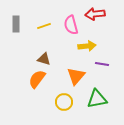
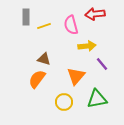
gray rectangle: moved 10 px right, 7 px up
purple line: rotated 40 degrees clockwise
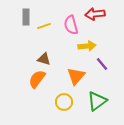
green triangle: moved 2 px down; rotated 25 degrees counterclockwise
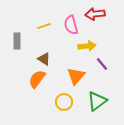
gray rectangle: moved 9 px left, 24 px down
brown triangle: rotated 16 degrees clockwise
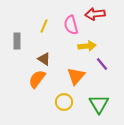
yellow line: rotated 48 degrees counterclockwise
green triangle: moved 2 px right, 3 px down; rotated 25 degrees counterclockwise
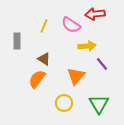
pink semicircle: rotated 42 degrees counterclockwise
yellow circle: moved 1 px down
